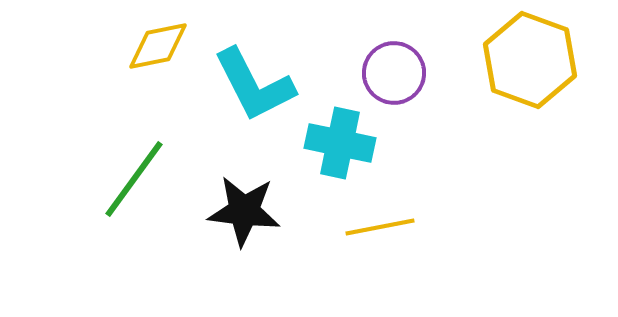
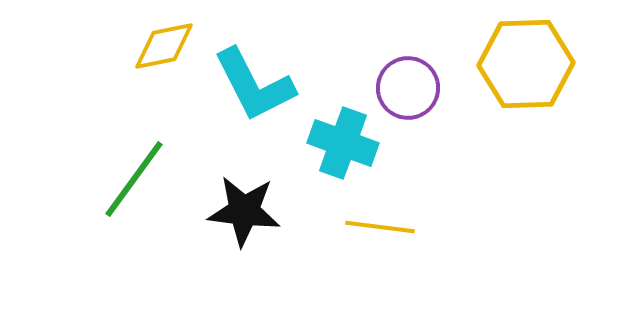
yellow diamond: moved 6 px right
yellow hexagon: moved 4 px left, 4 px down; rotated 22 degrees counterclockwise
purple circle: moved 14 px right, 15 px down
cyan cross: moved 3 px right; rotated 8 degrees clockwise
yellow line: rotated 18 degrees clockwise
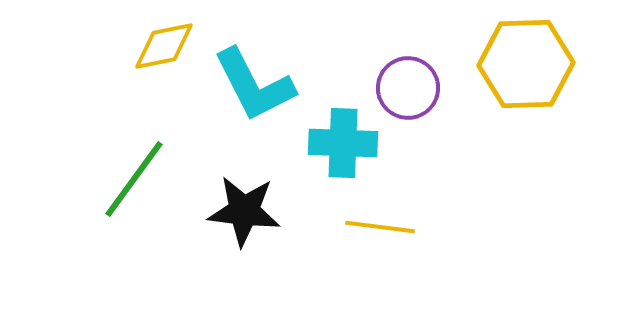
cyan cross: rotated 18 degrees counterclockwise
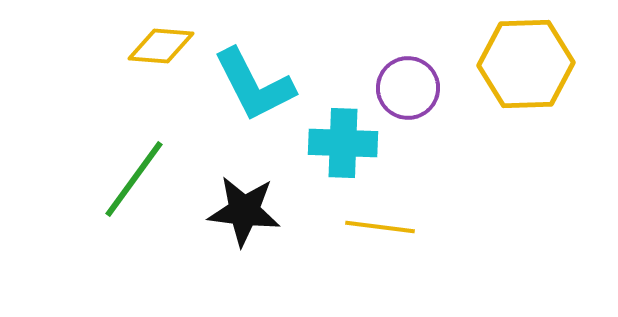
yellow diamond: moved 3 px left; rotated 16 degrees clockwise
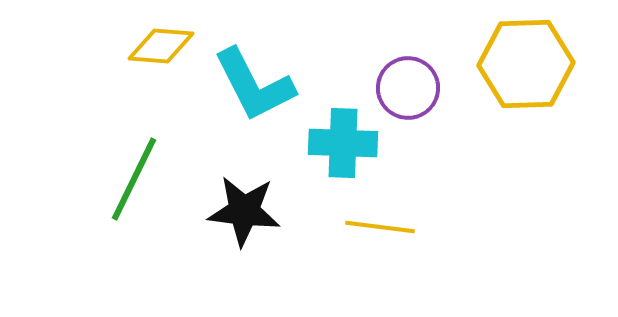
green line: rotated 10 degrees counterclockwise
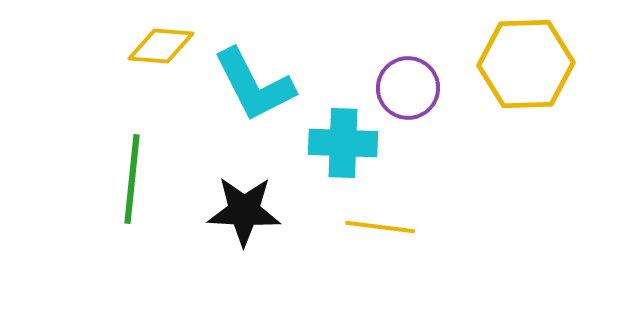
green line: moved 2 px left; rotated 20 degrees counterclockwise
black star: rotated 4 degrees counterclockwise
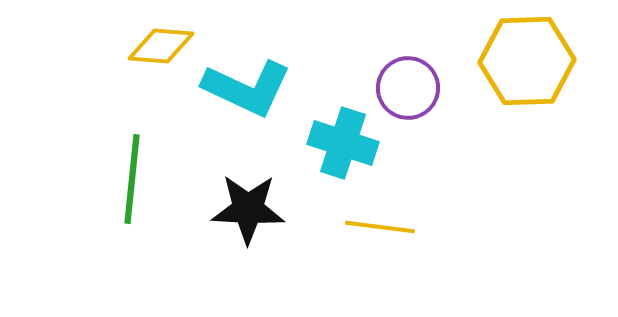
yellow hexagon: moved 1 px right, 3 px up
cyan L-shape: moved 7 px left, 3 px down; rotated 38 degrees counterclockwise
cyan cross: rotated 16 degrees clockwise
black star: moved 4 px right, 2 px up
